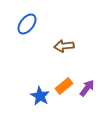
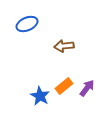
blue ellipse: rotated 30 degrees clockwise
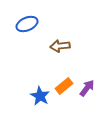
brown arrow: moved 4 px left
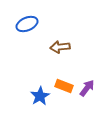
brown arrow: moved 1 px down
orange rectangle: rotated 60 degrees clockwise
blue star: rotated 12 degrees clockwise
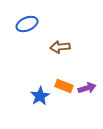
purple arrow: rotated 36 degrees clockwise
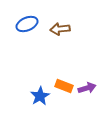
brown arrow: moved 18 px up
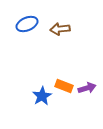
blue star: moved 2 px right
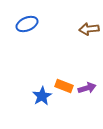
brown arrow: moved 29 px right
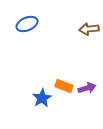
blue star: moved 2 px down
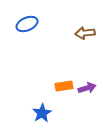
brown arrow: moved 4 px left, 4 px down
orange rectangle: rotated 30 degrees counterclockwise
blue star: moved 15 px down
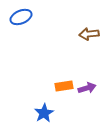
blue ellipse: moved 6 px left, 7 px up
brown arrow: moved 4 px right, 1 px down
blue star: moved 2 px right
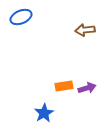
brown arrow: moved 4 px left, 4 px up
